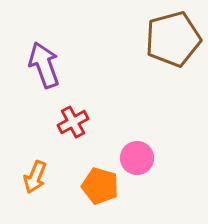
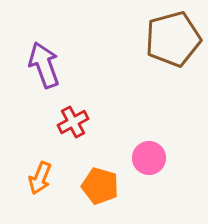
pink circle: moved 12 px right
orange arrow: moved 5 px right, 1 px down
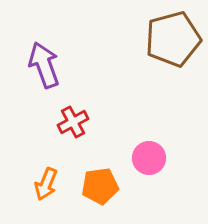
orange arrow: moved 6 px right, 6 px down
orange pentagon: rotated 24 degrees counterclockwise
